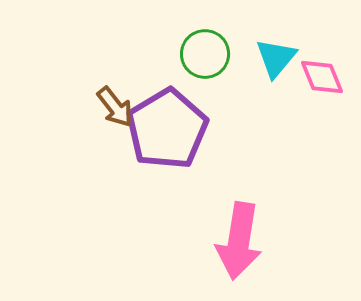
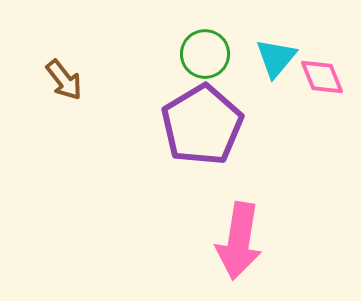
brown arrow: moved 51 px left, 27 px up
purple pentagon: moved 35 px right, 4 px up
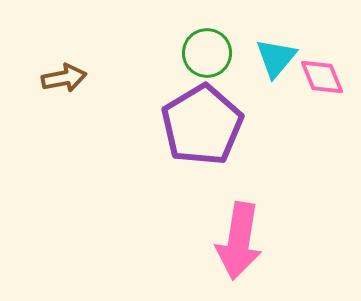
green circle: moved 2 px right, 1 px up
brown arrow: moved 2 px up; rotated 63 degrees counterclockwise
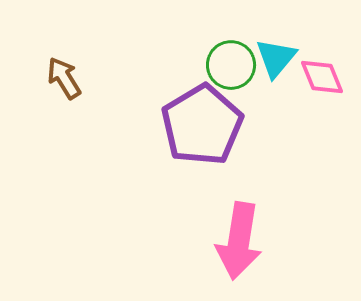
green circle: moved 24 px right, 12 px down
brown arrow: rotated 111 degrees counterclockwise
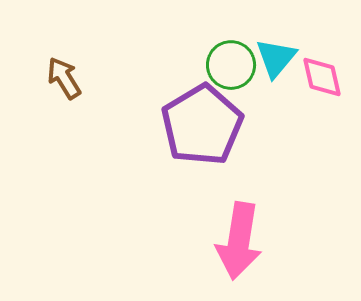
pink diamond: rotated 9 degrees clockwise
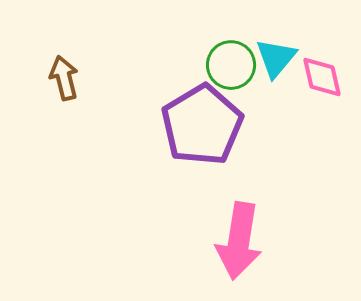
brown arrow: rotated 18 degrees clockwise
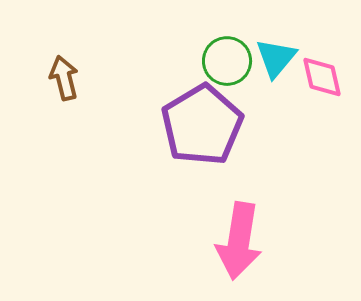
green circle: moved 4 px left, 4 px up
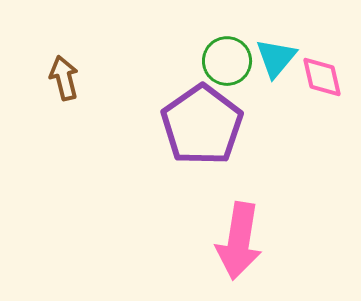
purple pentagon: rotated 4 degrees counterclockwise
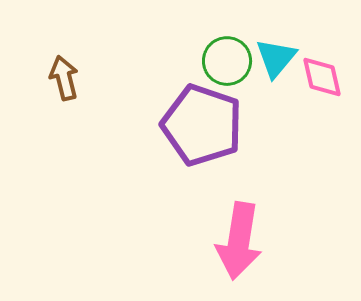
purple pentagon: rotated 18 degrees counterclockwise
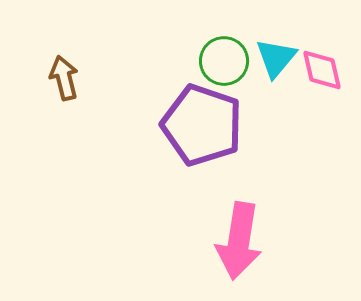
green circle: moved 3 px left
pink diamond: moved 7 px up
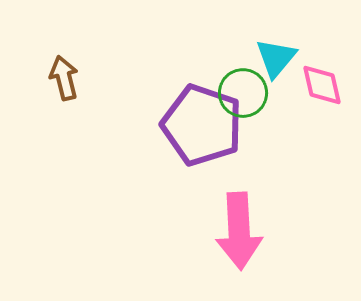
green circle: moved 19 px right, 32 px down
pink diamond: moved 15 px down
pink arrow: moved 10 px up; rotated 12 degrees counterclockwise
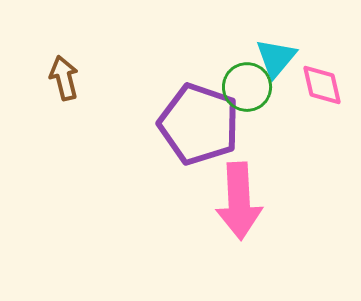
green circle: moved 4 px right, 6 px up
purple pentagon: moved 3 px left, 1 px up
pink arrow: moved 30 px up
